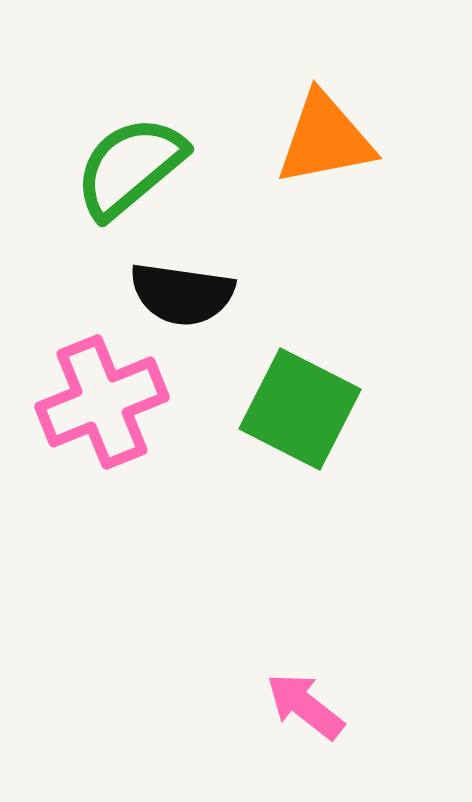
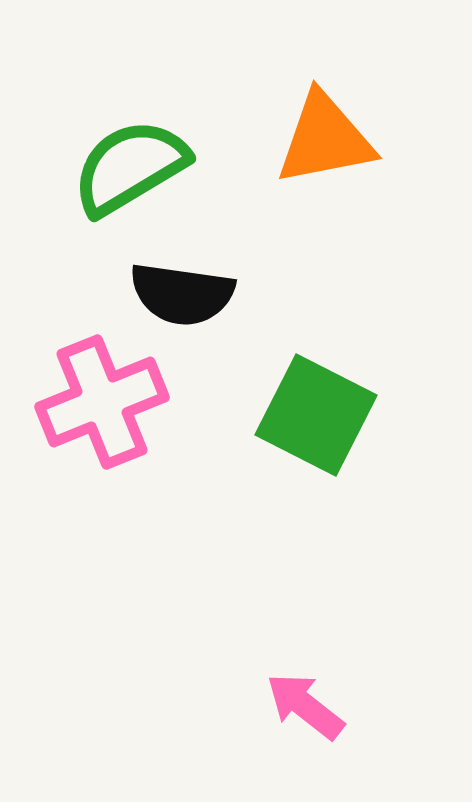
green semicircle: rotated 9 degrees clockwise
green square: moved 16 px right, 6 px down
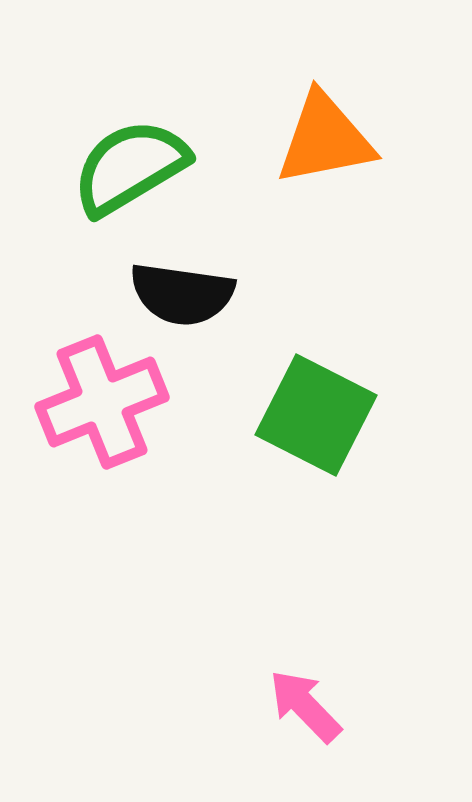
pink arrow: rotated 8 degrees clockwise
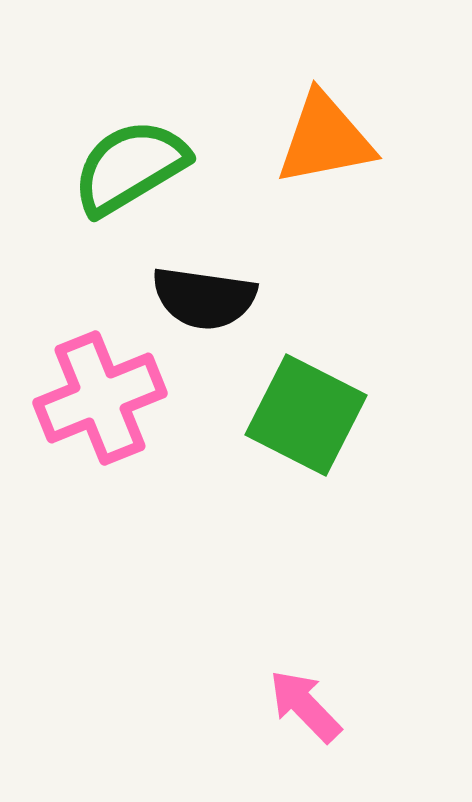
black semicircle: moved 22 px right, 4 px down
pink cross: moved 2 px left, 4 px up
green square: moved 10 px left
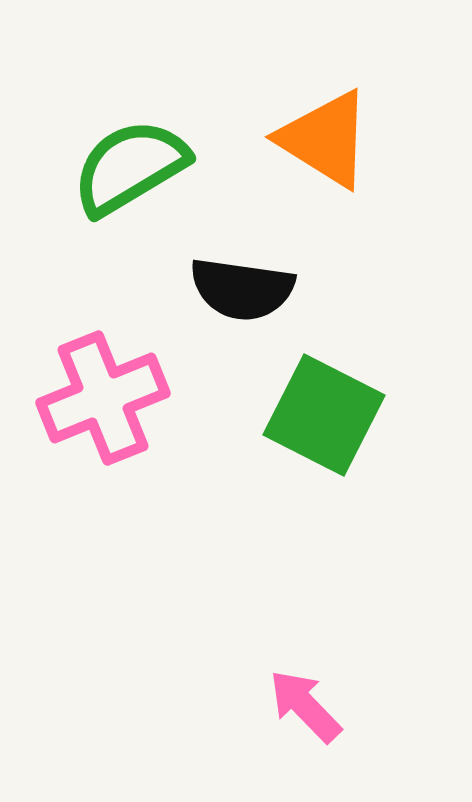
orange triangle: rotated 43 degrees clockwise
black semicircle: moved 38 px right, 9 px up
pink cross: moved 3 px right
green square: moved 18 px right
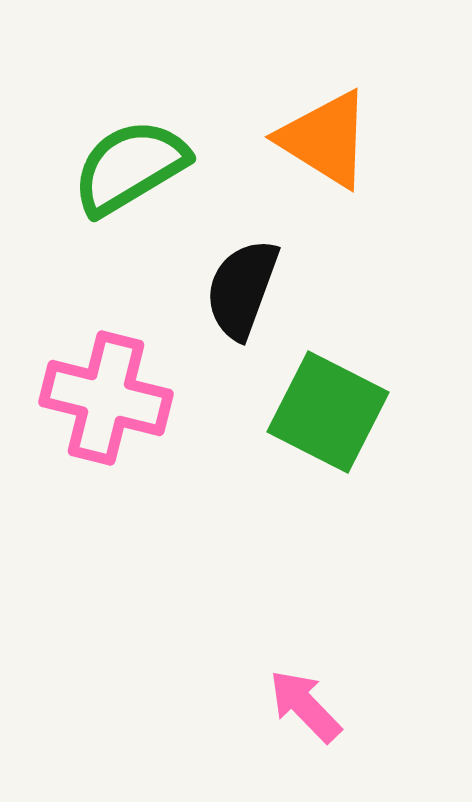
black semicircle: rotated 102 degrees clockwise
pink cross: moved 3 px right; rotated 36 degrees clockwise
green square: moved 4 px right, 3 px up
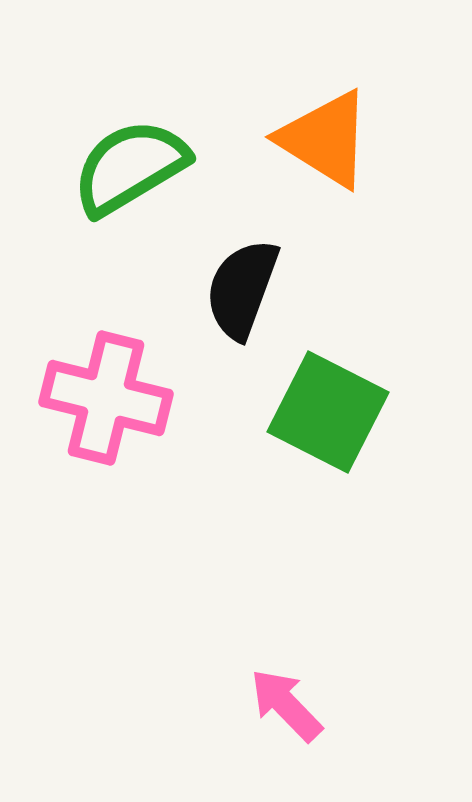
pink arrow: moved 19 px left, 1 px up
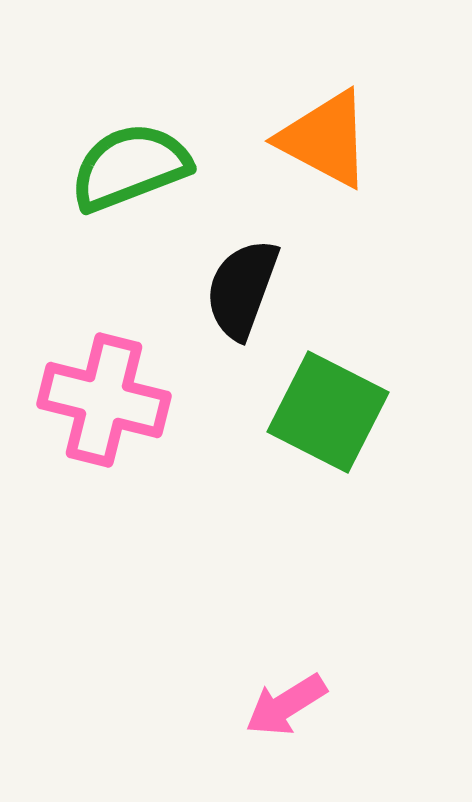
orange triangle: rotated 4 degrees counterclockwise
green semicircle: rotated 10 degrees clockwise
pink cross: moved 2 px left, 2 px down
pink arrow: rotated 78 degrees counterclockwise
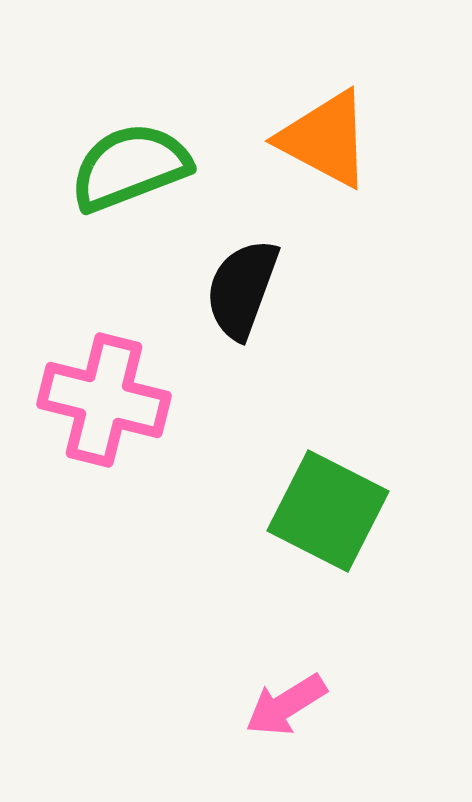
green square: moved 99 px down
